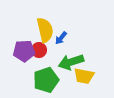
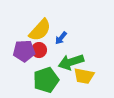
yellow semicircle: moved 5 px left; rotated 55 degrees clockwise
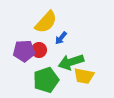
yellow semicircle: moved 6 px right, 8 px up
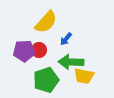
blue arrow: moved 5 px right, 1 px down
green arrow: rotated 20 degrees clockwise
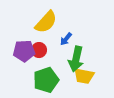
green arrow: moved 5 px right, 3 px up; rotated 80 degrees counterclockwise
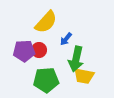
green pentagon: rotated 15 degrees clockwise
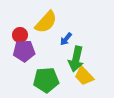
red circle: moved 19 px left, 15 px up
yellow trapezoid: rotated 35 degrees clockwise
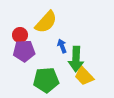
blue arrow: moved 4 px left, 7 px down; rotated 120 degrees clockwise
green arrow: rotated 10 degrees counterclockwise
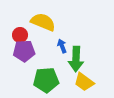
yellow semicircle: moved 3 px left; rotated 110 degrees counterclockwise
yellow trapezoid: moved 6 px down; rotated 10 degrees counterclockwise
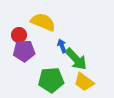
red circle: moved 1 px left
green arrow: rotated 45 degrees counterclockwise
green pentagon: moved 5 px right
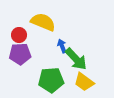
purple pentagon: moved 4 px left, 3 px down
